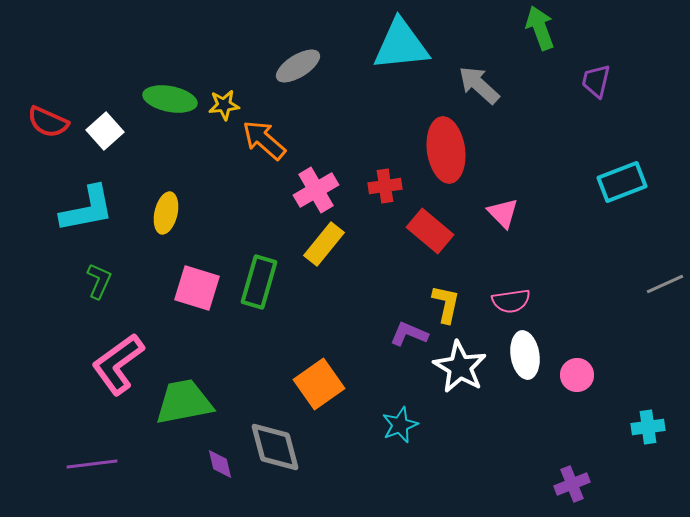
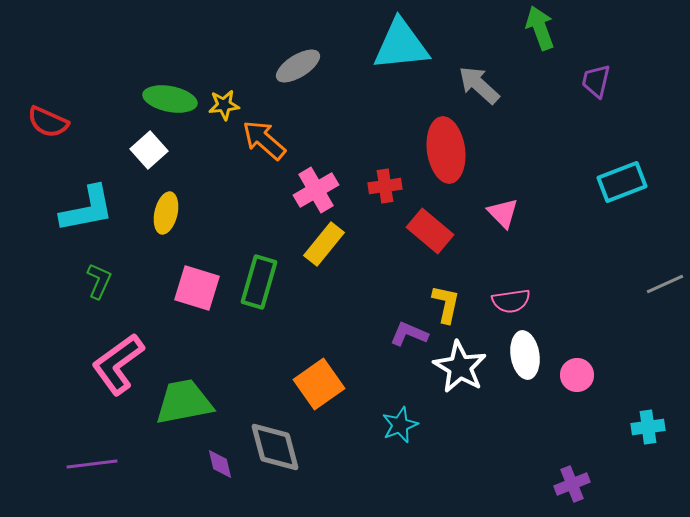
white square: moved 44 px right, 19 px down
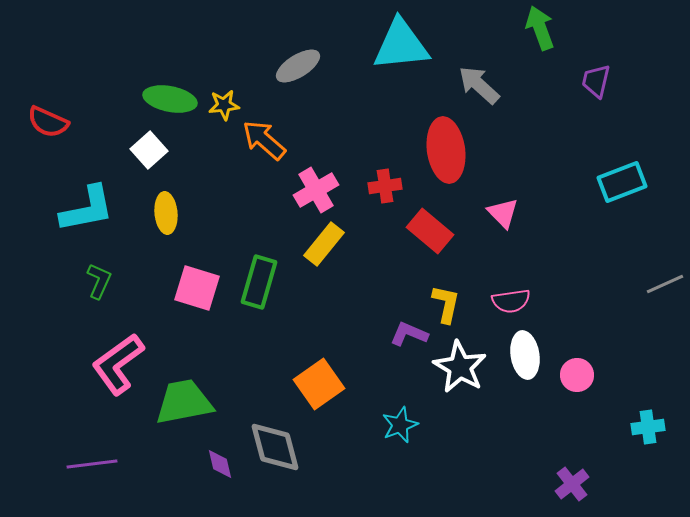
yellow ellipse: rotated 18 degrees counterclockwise
purple cross: rotated 16 degrees counterclockwise
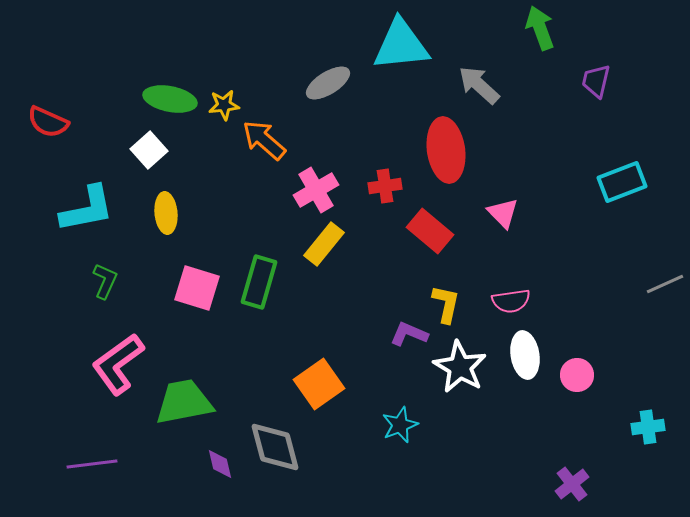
gray ellipse: moved 30 px right, 17 px down
green L-shape: moved 6 px right
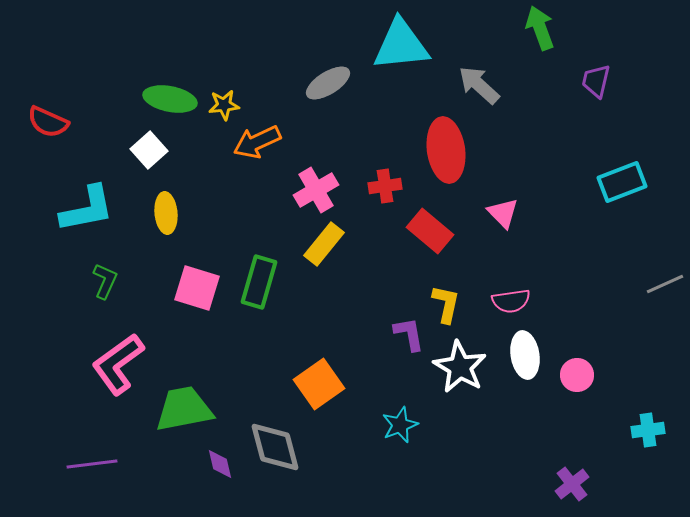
orange arrow: moved 7 px left, 2 px down; rotated 66 degrees counterclockwise
purple L-shape: rotated 57 degrees clockwise
green trapezoid: moved 7 px down
cyan cross: moved 3 px down
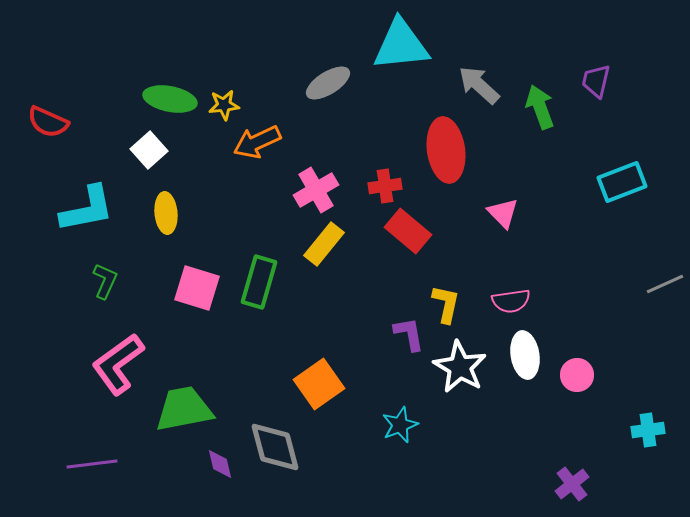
green arrow: moved 79 px down
red rectangle: moved 22 px left
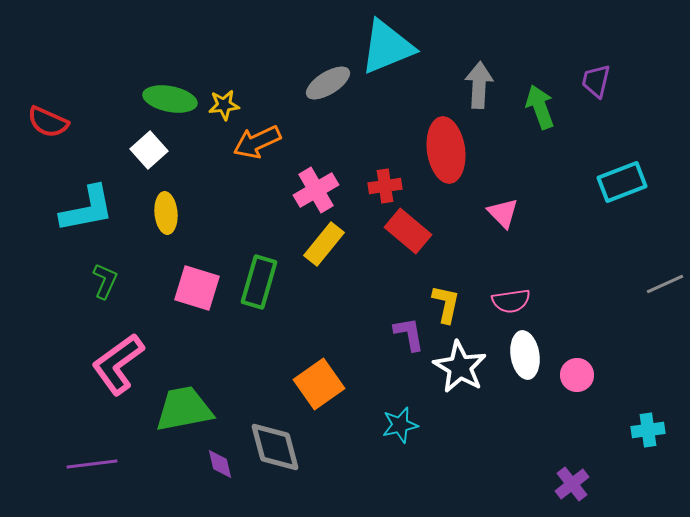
cyan triangle: moved 14 px left, 2 px down; rotated 16 degrees counterclockwise
gray arrow: rotated 51 degrees clockwise
cyan star: rotated 9 degrees clockwise
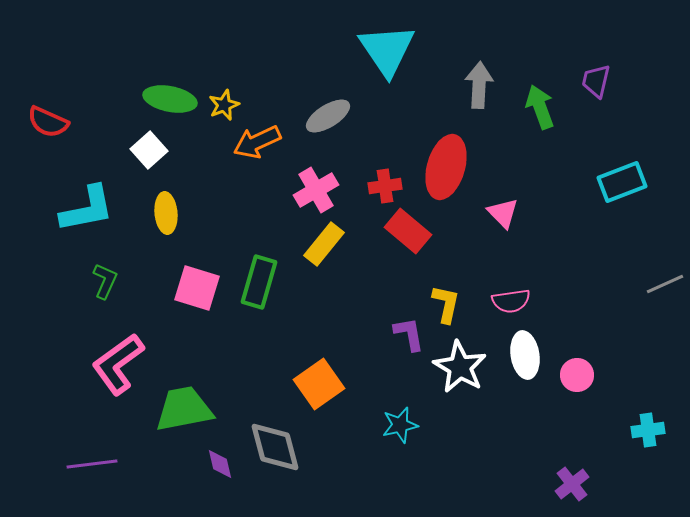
cyan triangle: moved 3 px down; rotated 42 degrees counterclockwise
gray ellipse: moved 33 px down
yellow star: rotated 16 degrees counterclockwise
red ellipse: moved 17 px down; rotated 24 degrees clockwise
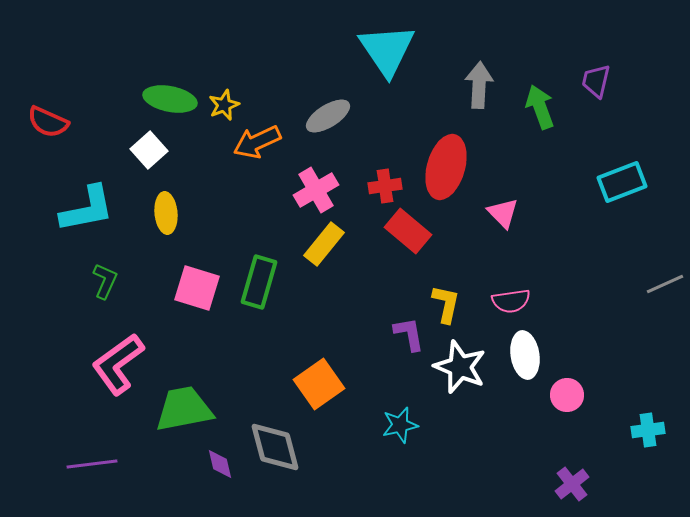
white star: rotated 8 degrees counterclockwise
pink circle: moved 10 px left, 20 px down
